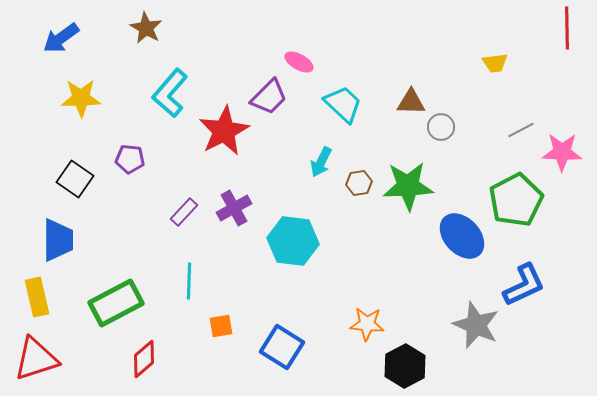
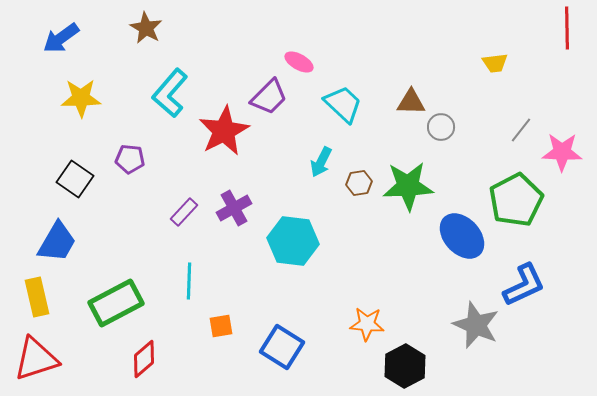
gray line: rotated 24 degrees counterclockwise
blue trapezoid: moved 1 px left, 2 px down; rotated 30 degrees clockwise
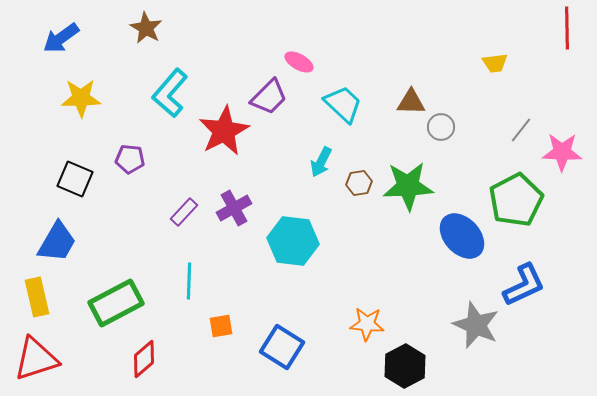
black square: rotated 12 degrees counterclockwise
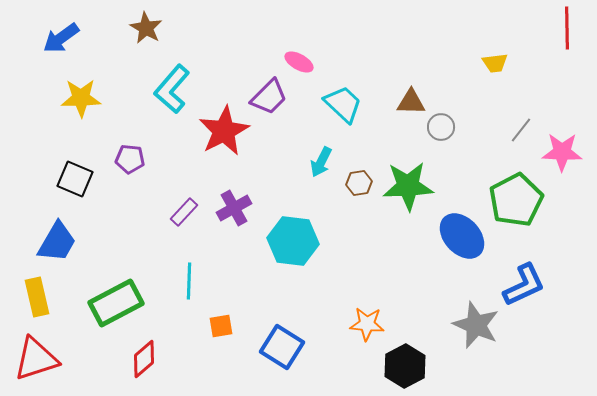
cyan L-shape: moved 2 px right, 4 px up
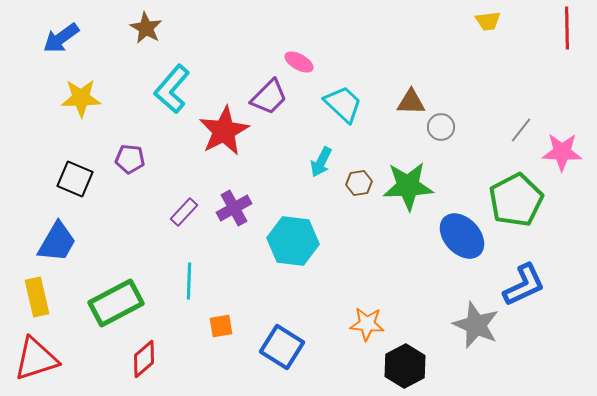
yellow trapezoid: moved 7 px left, 42 px up
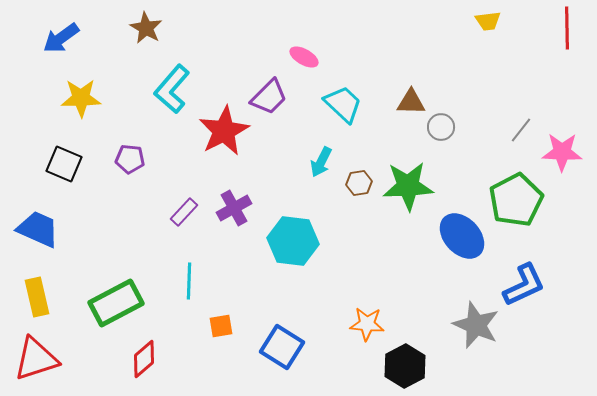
pink ellipse: moved 5 px right, 5 px up
black square: moved 11 px left, 15 px up
blue trapezoid: moved 19 px left, 13 px up; rotated 96 degrees counterclockwise
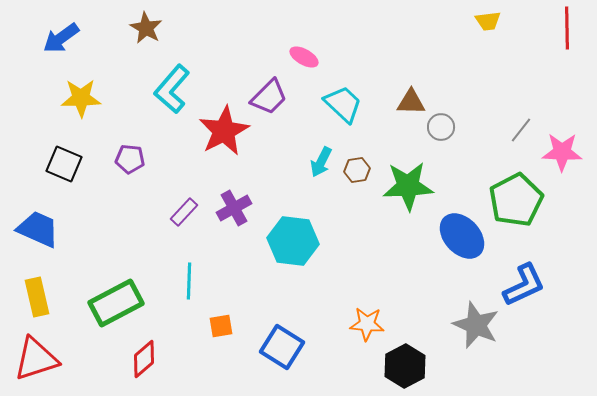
brown hexagon: moved 2 px left, 13 px up
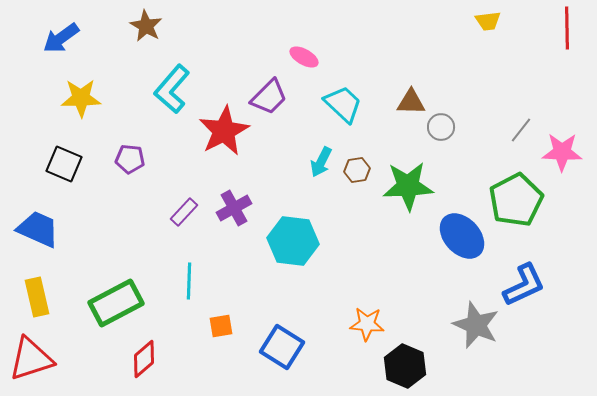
brown star: moved 2 px up
red triangle: moved 5 px left
black hexagon: rotated 9 degrees counterclockwise
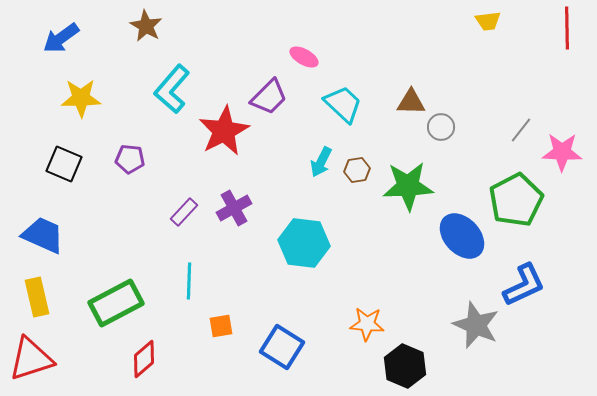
blue trapezoid: moved 5 px right, 6 px down
cyan hexagon: moved 11 px right, 2 px down
